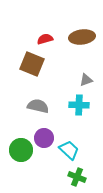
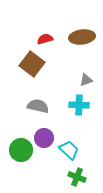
brown square: rotated 15 degrees clockwise
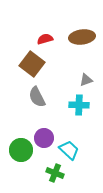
gray semicircle: moved 1 px left, 9 px up; rotated 130 degrees counterclockwise
green cross: moved 22 px left, 4 px up
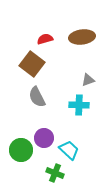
gray triangle: moved 2 px right
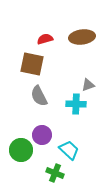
brown square: rotated 25 degrees counterclockwise
gray triangle: moved 5 px down
gray semicircle: moved 2 px right, 1 px up
cyan cross: moved 3 px left, 1 px up
purple circle: moved 2 px left, 3 px up
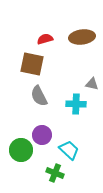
gray triangle: moved 4 px right, 1 px up; rotated 32 degrees clockwise
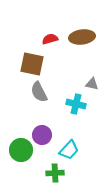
red semicircle: moved 5 px right
gray semicircle: moved 4 px up
cyan cross: rotated 12 degrees clockwise
cyan trapezoid: rotated 90 degrees clockwise
green cross: rotated 24 degrees counterclockwise
